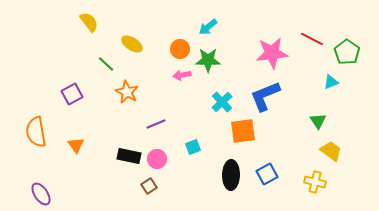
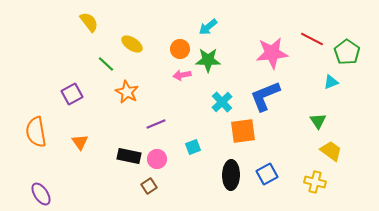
orange triangle: moved 4 px right, 3 px up
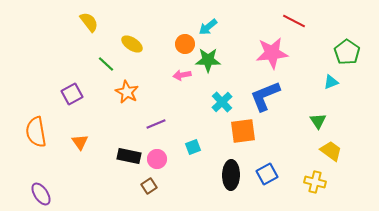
red line: moved 18 px left, 18 px up
orange circle: moved 5 px right, 5 px up
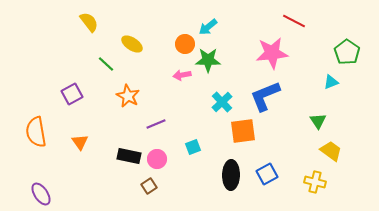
orange star: moved 1 px right, 4 px down
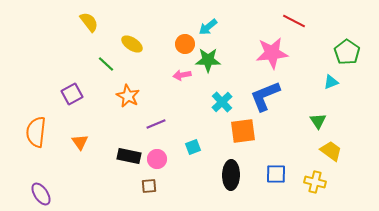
orange semicircle: rotated 16 degrees clockwise
blue square: moved 9 px right; rotated 30 degrees clockwise
brown square: rotated 28 degrees clockwise
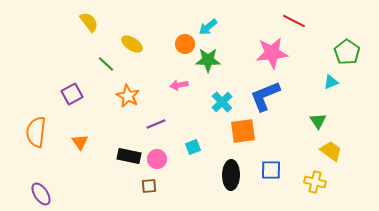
pink arrow: moved 3 px left, 10 px down
blue square: moved 5 px left, 4 px up
